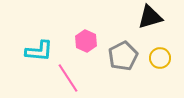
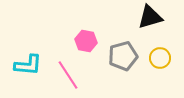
pink hexagon: rotated 15 degrees counterclockwise
cyan L-shape: moved 11 px left, 14 px down
gray pentagon: rotated 12 degrees clockwise
pink line: moved 3 px up
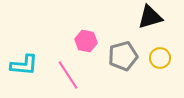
cyan L-shape: moved 4 px left
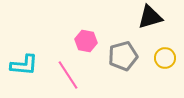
yellow circle: moved 5 px right
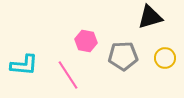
gray pentagon: rotated 12 degrees clockwise
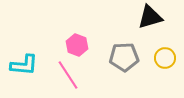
pink hexagon: moved 9 px left, 4 px down; rotated 10 degrees clockwise
gray pentagon: moved 1 px right, 1 px down
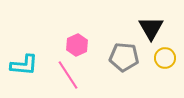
black triangle: moved 1 px right, 11 px down; rotated 44 degrees counterclockwise
pink hexagon: rotated 15 degrees clockwise
gray pentagon: rotated 8 degrees clockwise
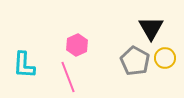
gray pentagon: moved 11 px right, 4 px down; rotated 24 degrees clockwise
cyan L-shape: rotated 88 degrees clockwise
pink line: moved 2 px down; rotated 12 degrees clockwise
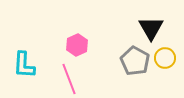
pink line: moved 1 px right, 2 px down
